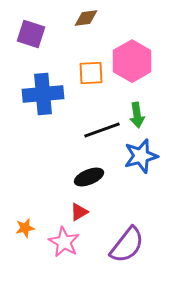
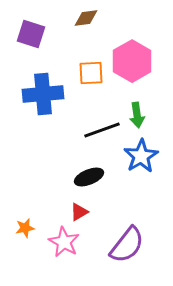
blue star: rotated 16 degrees counterclockwise
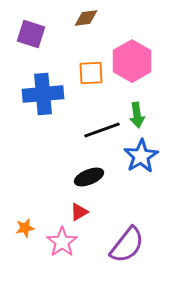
pink star: moved 2 px left; rotated 8 degrees clockwise
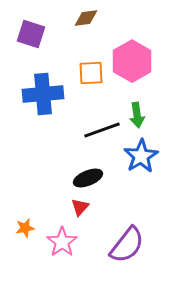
black ellipse: moved 1 px left, 1 px down
red triangle: moved 1 px right, 5 px up; rotated 18 degrees counterclockwise
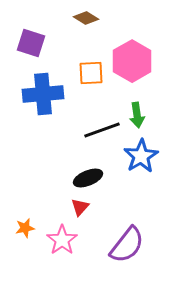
brown diamond: rotated 40 degrees clockwise
purple square: moved 9 px down
pink star: moved 2 px up
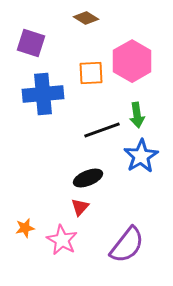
pink star: rotated 8 degrees counterclockwise
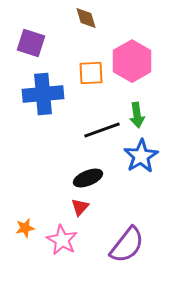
brown diamond: rotated 40 degrees clockwise
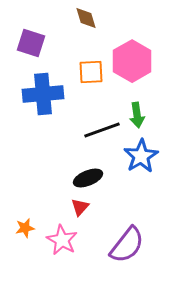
orange square: moved 1 px up
